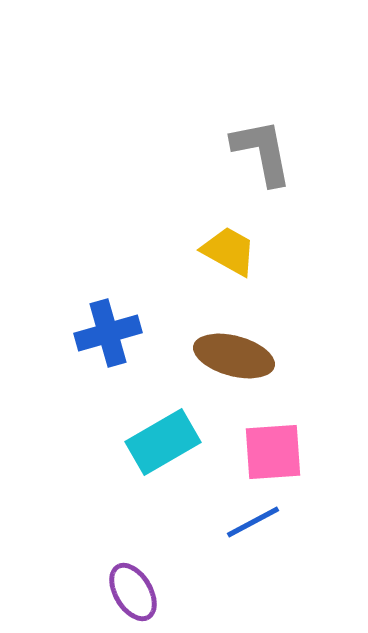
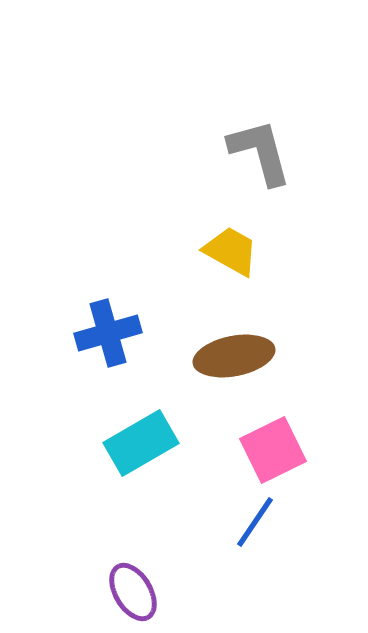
gray L-shape: moved 2 px left; rotated 4 degrees counterclockwise
yellow trapezoid: moved 2 px right
brown ellipse: rotated 26 degrees counterclockwise
cyan rectangle: moved 22 px left, 1 px down
pink square: moved 2 px up; rotated 22 degrees counterclockwise
blue line: moved 2 px right; rotated 28 degrees counterclockwise
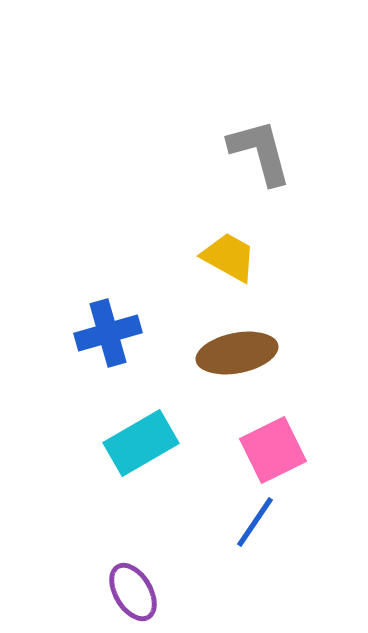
yellow trapezoid: moved 2 px left, 6 px down
brown ellipse: moved 3 px right, 3 px up
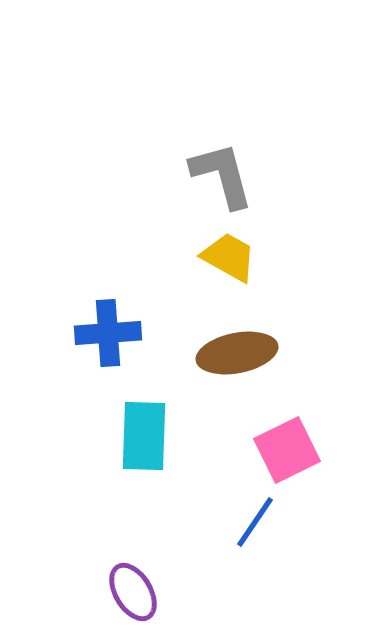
gray L-shape: moved 38 px left, 23 px down
blue cross: rotated 12 degrees clockwise
cyan rectangle: moved 3 px right, 7 px up; rotated 58 degrees counterclockwise
pink square: moved 14 px right
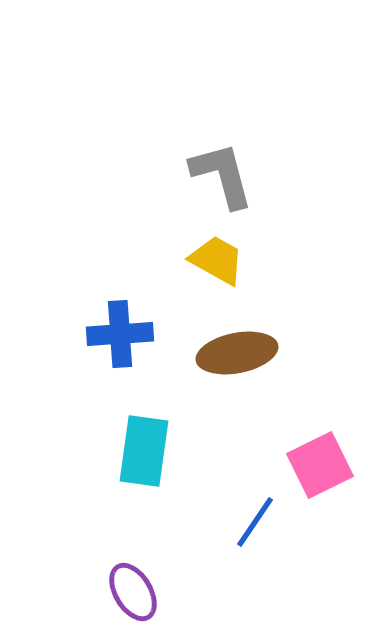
yellow trapezoid: moved 12 px left, 3 px down
blue cross: moved 12 px right, 1 px down
cyan rectangle: moved 15 px down; rotated 6 degrees clockwise
pink square: moved 33 px right, 15 px down
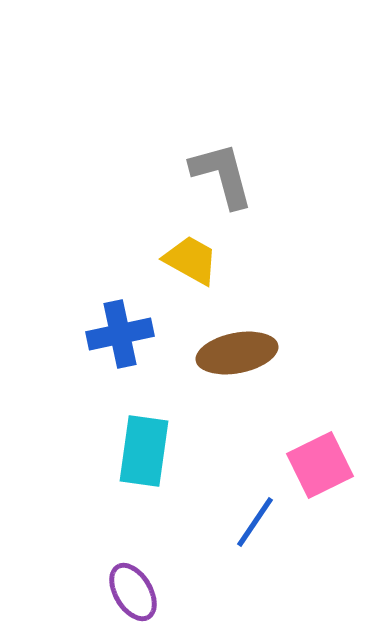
yellow trapezoid: moved 26 px left
blue cross: rotated 8 degrees counterclockwise
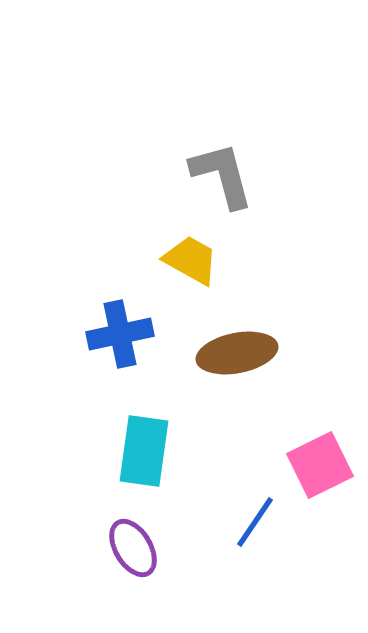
purple ellipse: moved 44 px up
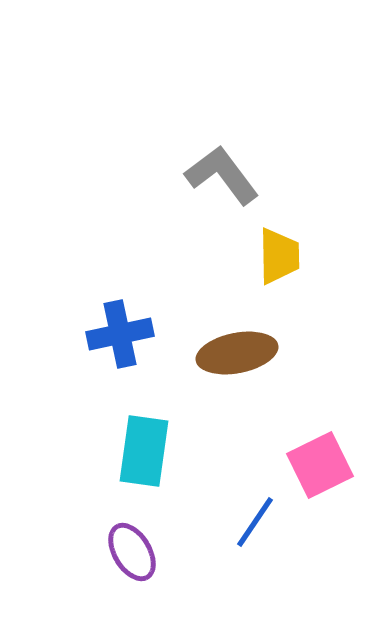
gray L-shape: rotated 22 degrees counterclockwise
yellow trapezoid: moved 88 px right, 4 px up; rotated 60 degrees clockwise
purple ellipse: moved 1 px left, 4 px down
